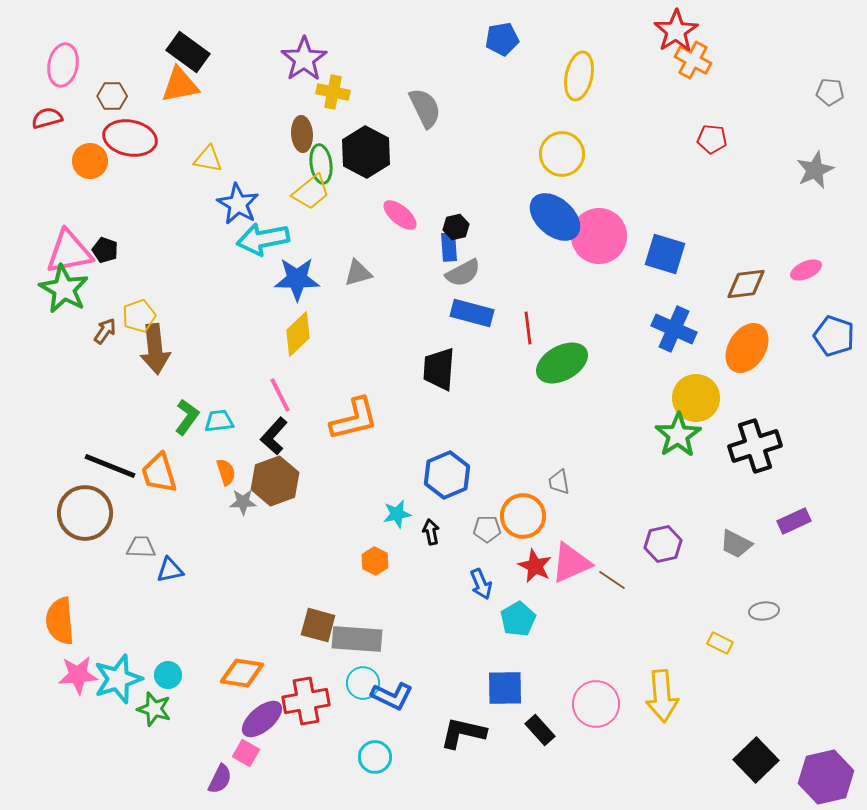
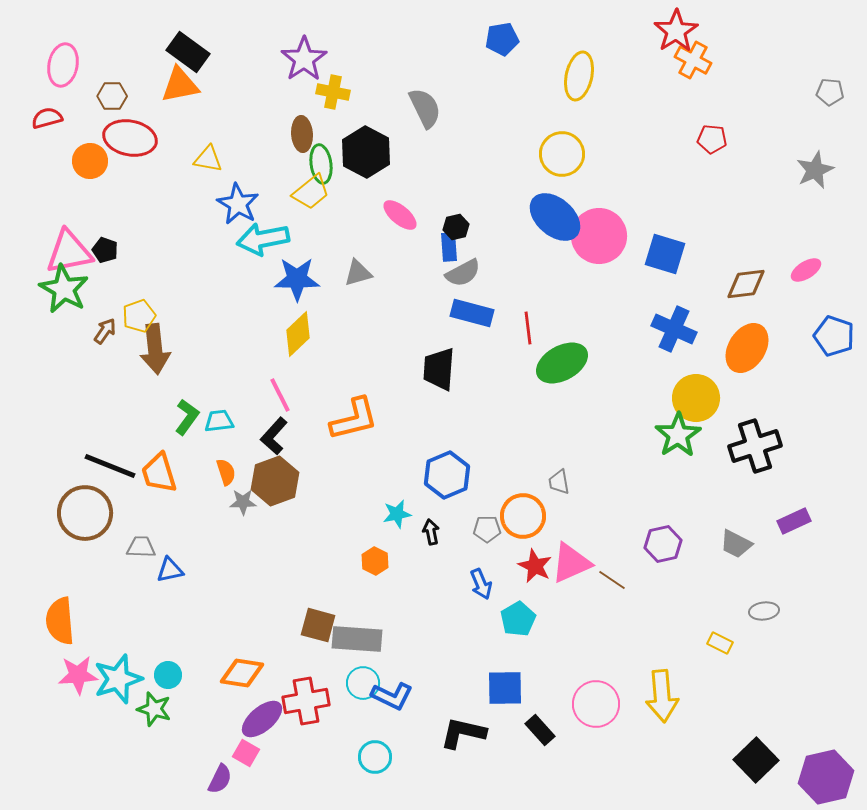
pink ellipse at (806, 270): rotated 8 degrees counterclockwise
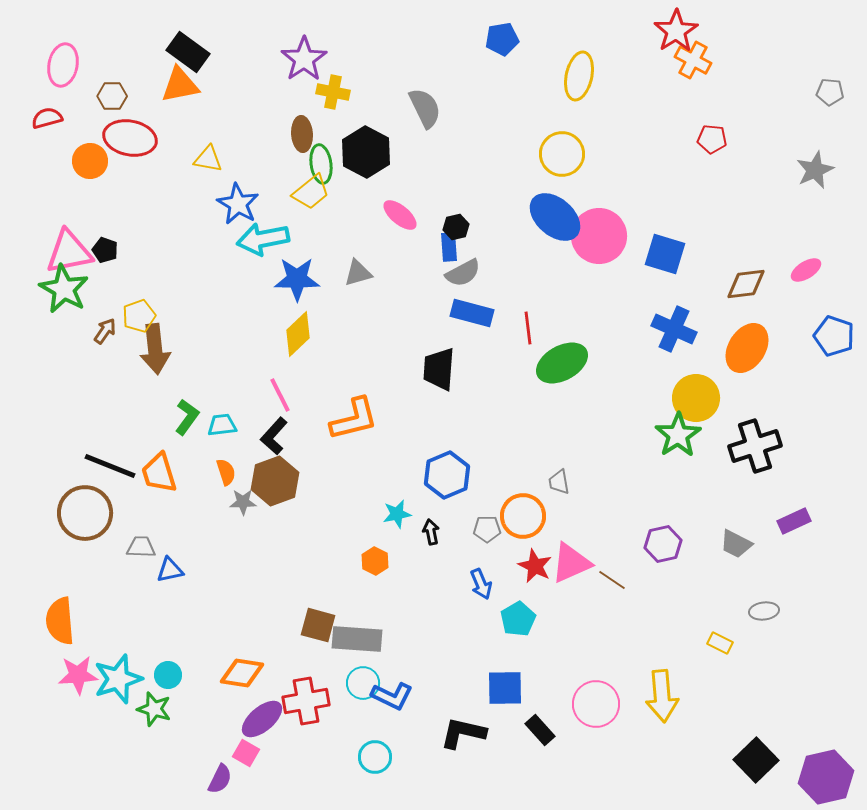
cyan trapezoid at (219, 421): moved 3 px right, 4 px down
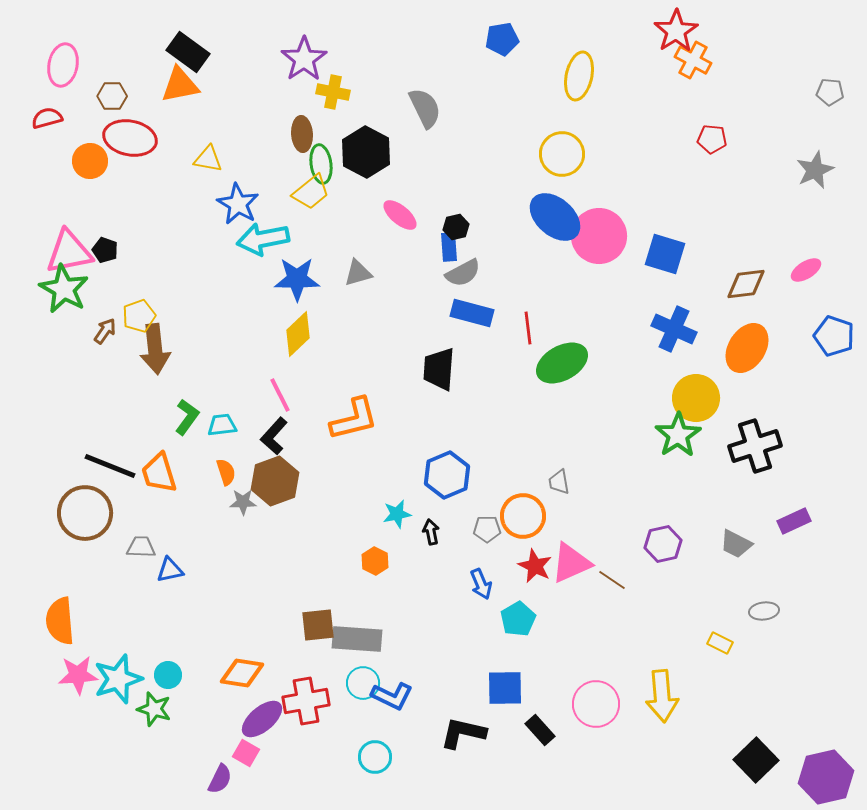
brown square at (318, 625): rotated 21 degrees counterclockwise
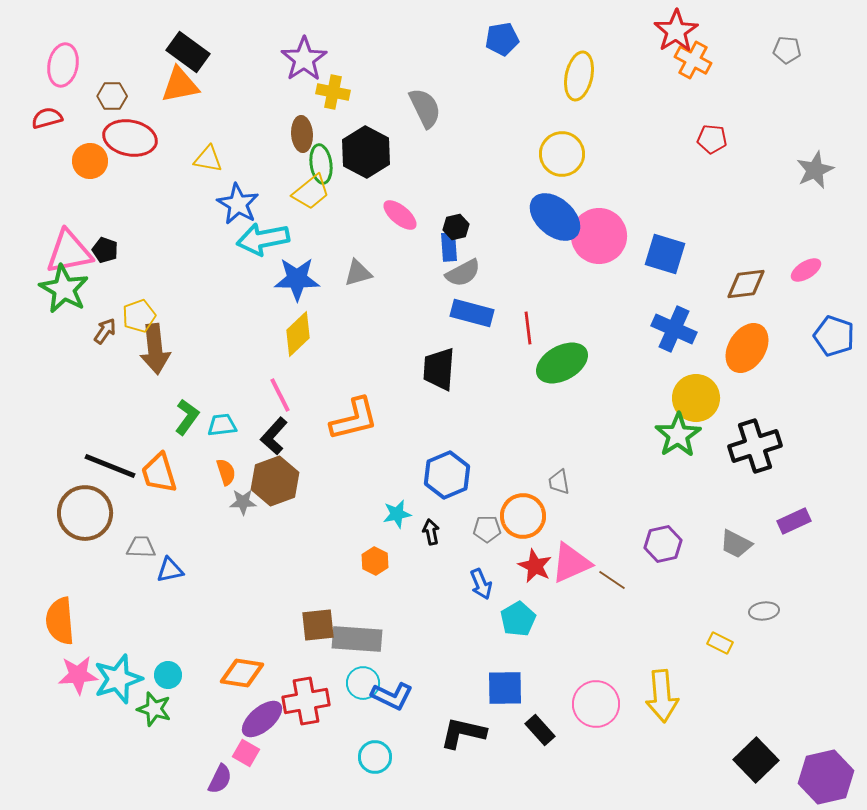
gray pentagon at (830, 92): moved 43 px left, 42 px up
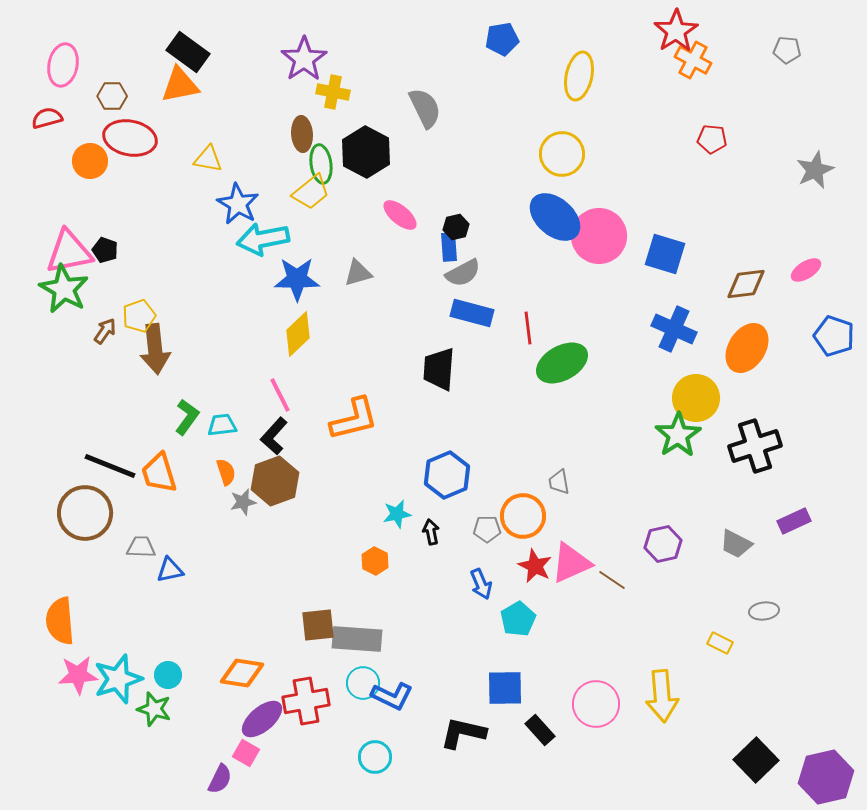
gray star at (243, 502): rotated 12 degrees counterclockwise
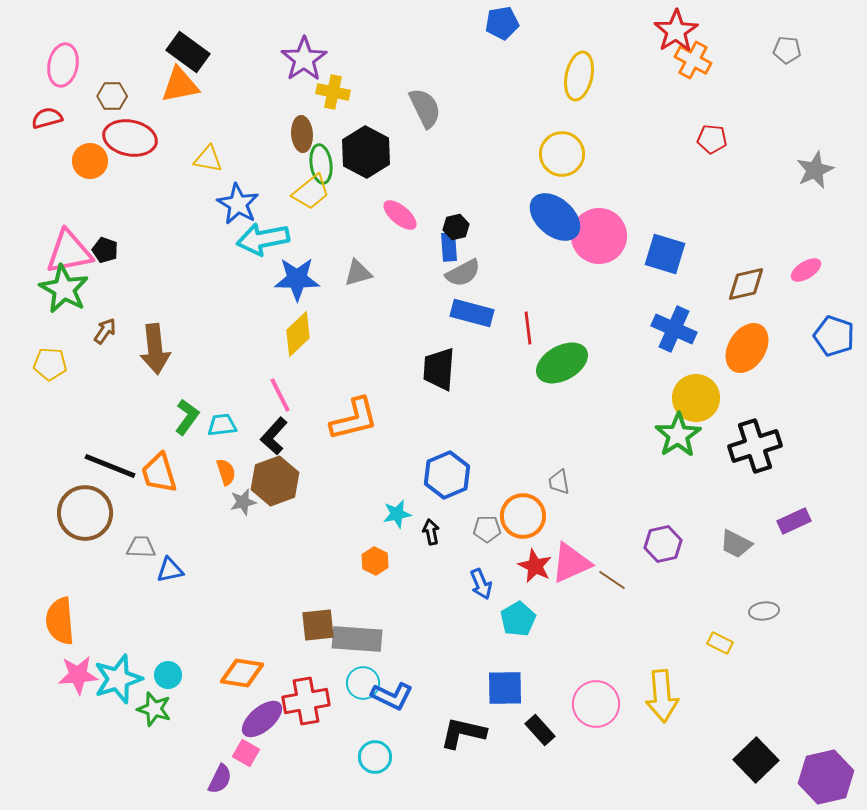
blue pentagon at (502, 39): moved 16 px up
brown diamond at (746, 284): rotated 6 degrees counterclockwise
yellow pentagon at (139, 316): moved 89 px left, 48 px down; rotated 24 degrees clockwise
